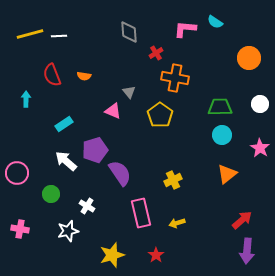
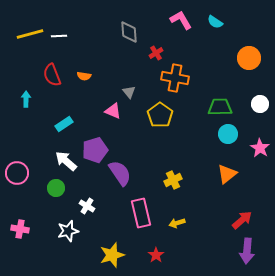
pink L-shape: moved 4 px left, 9 px up; rotated 55 degrees clockwise
cyan circle: moved 6 px right, 1 px up
green circle: moved 5 px right, 6 px up
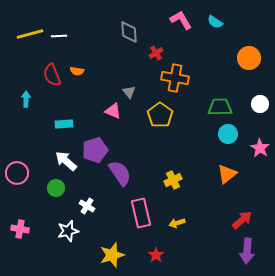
orange semicircle: moved 7 px left, 5 px up
cyan rectangle: rotated 30 degrees clockwise
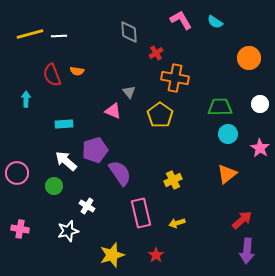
green circle: moved 2 px left, 2 px up
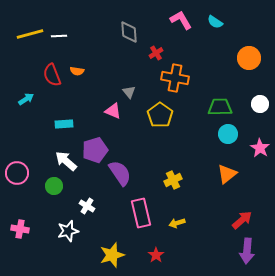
cyan arrow: rotated 56 degrees clockwise
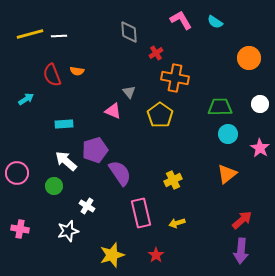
purple arrow: moved 6 px left
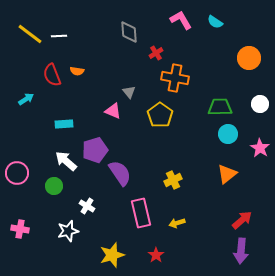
yellow line: rotated 52 degrees clockwise
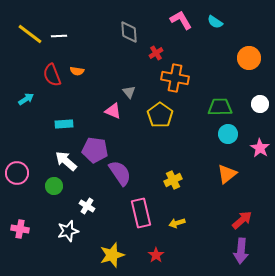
purple pentagon: rotated 25 degrees clockwise
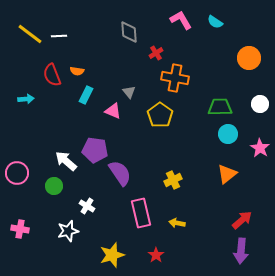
cyan arrow: rotated 28 degrees clockwise
cyan rectangle: moved 22 px right, 29 px up; rotated 60 degrees counterclockwise
yellow arrow: rotated 28 degrees clockwise
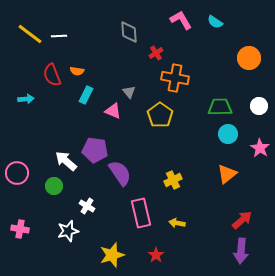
white circle: moved 1 px left, 2 px down
